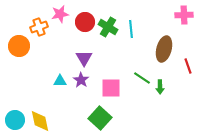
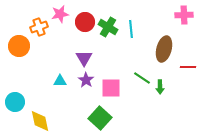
red line: moved 1 px down; rotated 70 degrees counterclockwise
purple star: moved 5 px right
cyan circle: moved 18 px up
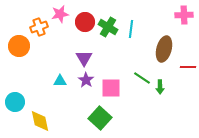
cyan line: rotated 12 degrees clockwise
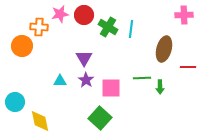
red circle: moved 1 px left, 7 px up
orange cross: rotated 24 degrees clockwise
orange circle: moved 3 px right
green line: rotated 36 degrees counterclockwise
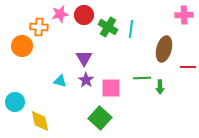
cyan triangle: rotated 16 degrees clockwise
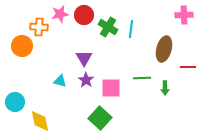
green arrow: moved 5 px right, 1 px down
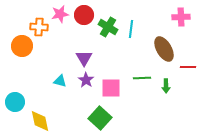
pink cross: moved 3 px left, 2 px down
brown ellipse: rotated 45 degrees counterclockwise
green arrow: moved 1 px right, 2 px up
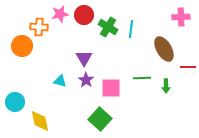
green square: moved 1 px down
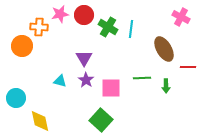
pink cross: rotated 30 degrees clockwise
cyan circle: moved 1 px right, 4 px up
green square: moved 1 px right, 1 px down
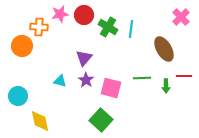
pink cross: rotated 18 degrees clockwise
purple triangle: rotated 12 degrees clockwise
red line: moved 4 px left, 9 px down
pink square: rotated 15 degrees clockwise
cyan circle: moved 2 px right, 2 px up
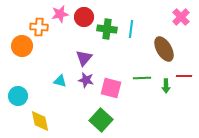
red circle: moved 2 px down
green cross: moved 1 px left, 2 px down; rotated 24 degrees counterclockwise
purple star: rotated 21 degrees counterclockwise
